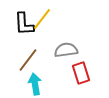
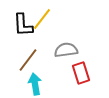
black L-shape: moved 1 px left, 1 px down
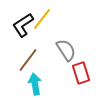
black L-shape: rotated 60 degrees clockwise
gray semicircle: rotated 65 degrees clockwise
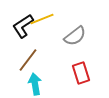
yellow line: rotated 30 degrees clockwise
black L-shape: moved 1 px down
gray semicircle: moved 9 px right, 14 px up; rotated 85 degrees clockwise
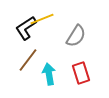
black L-shape: moved 3 px right, 2 px down
gray semicircle: moved 1 px right; rotated 20 degrees counterclockwise
cyan arrow: moved 14 px right, 10 px up
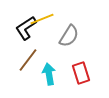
gray semicircle: moved 7 px left
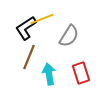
brown line: moved 1 px right, 3 px up; rotated 15 degrees counterclockwise
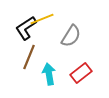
gray semicircle: moved 2 px right
red rectangle: rotated 70 degrees clockwise
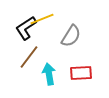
brown line: rotated 15 degrees clockwise
red rectangle: rotated 35 degrees clockwise
